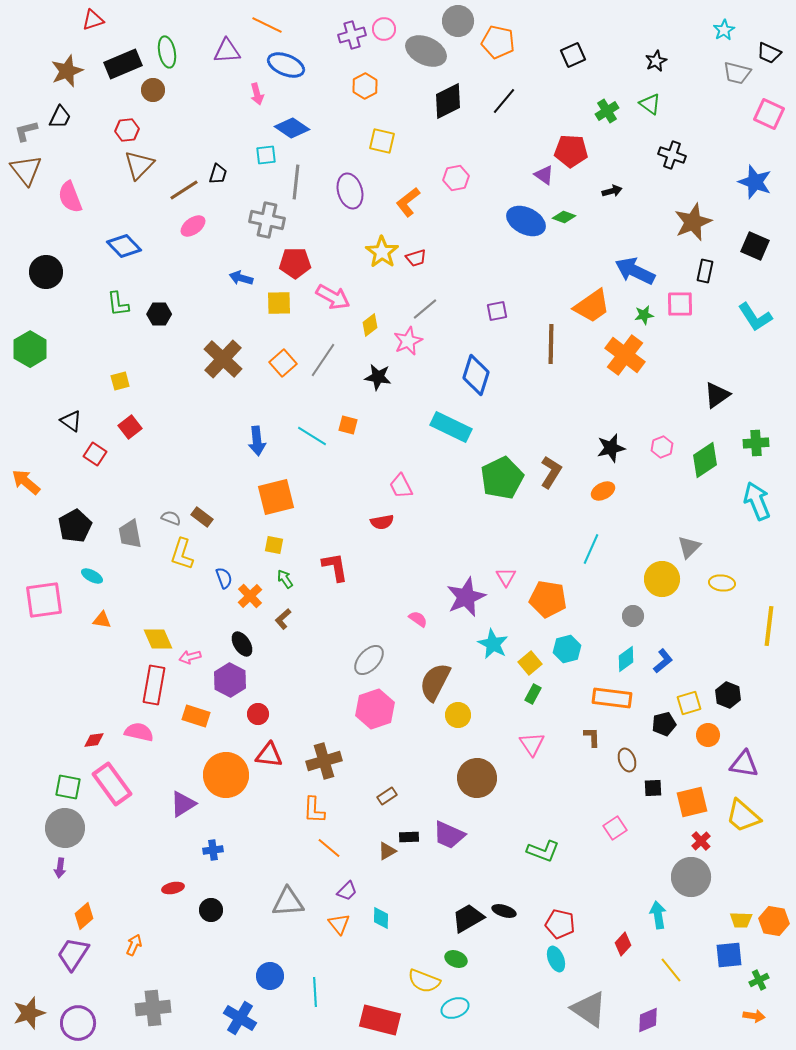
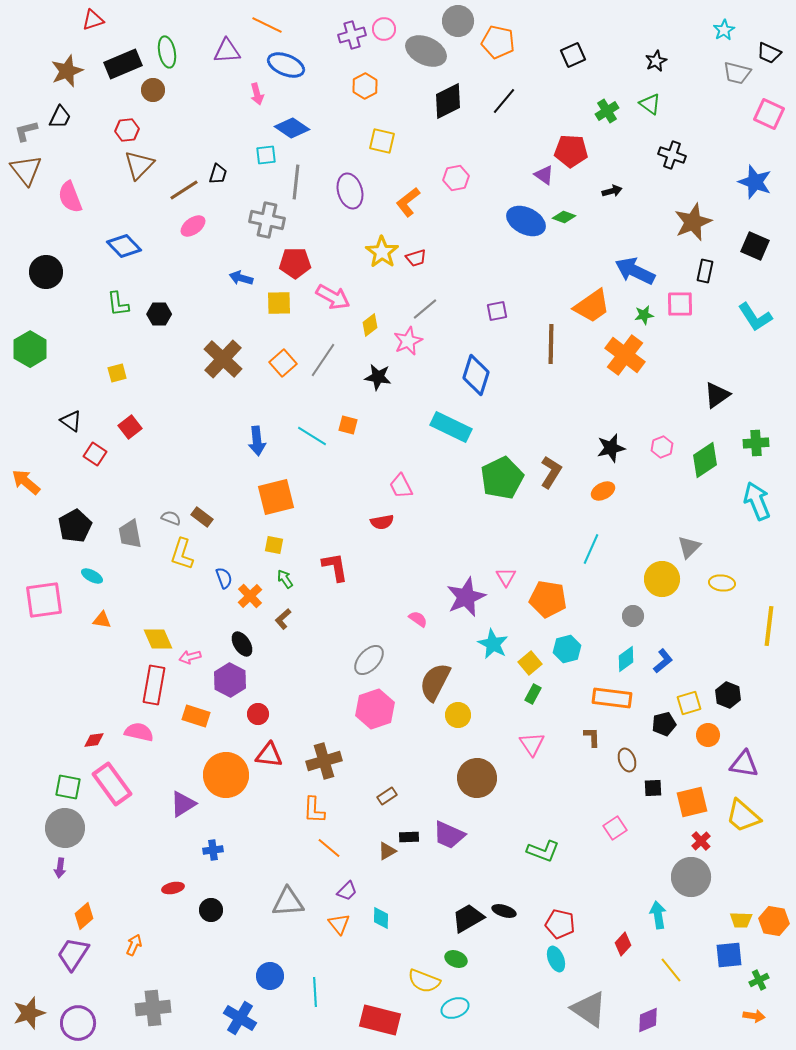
yellow square at (120, 381): moved 3 px left, 8 px up
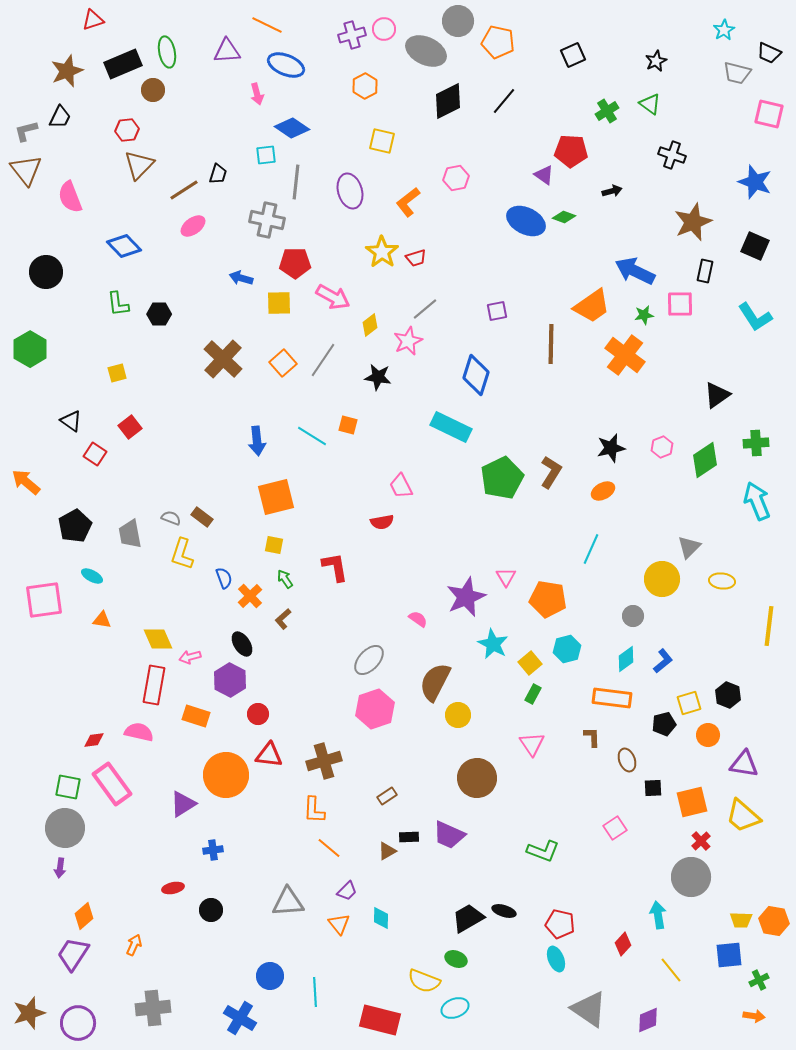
pink square at (769, 114): rotated 12 degrees counterclockwise
yellow ellipse at (722, 583): moved 2 px up
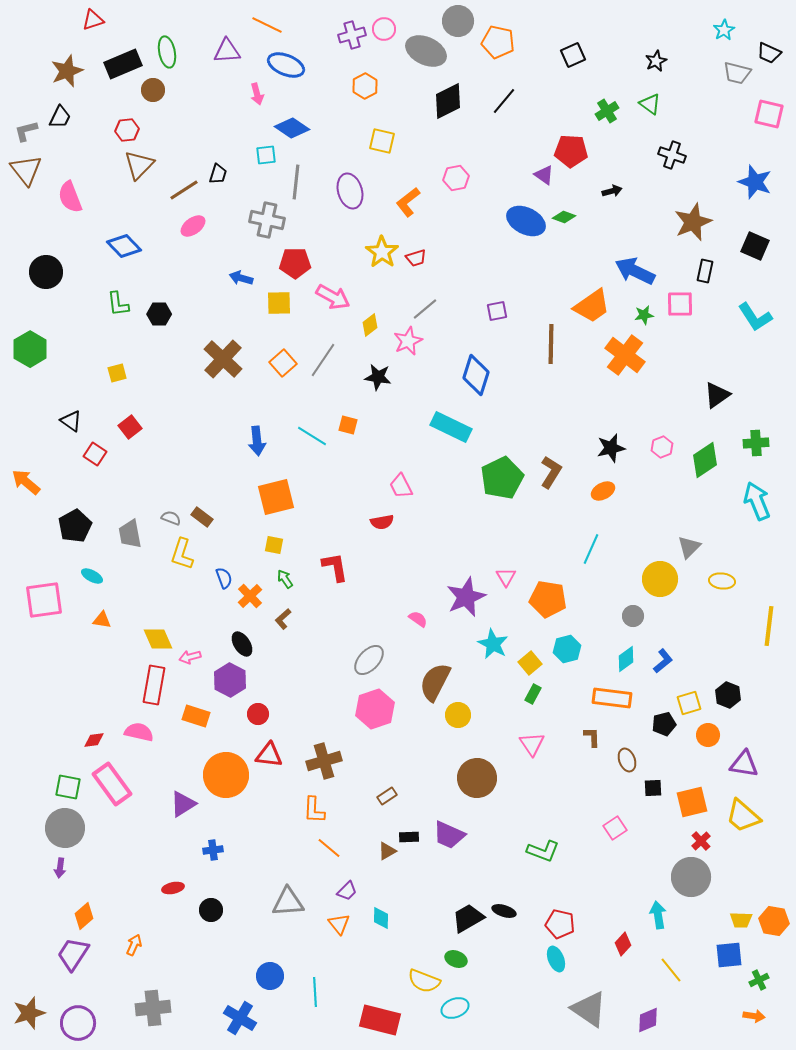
yellow circle at (662, 579): moved 2 px left
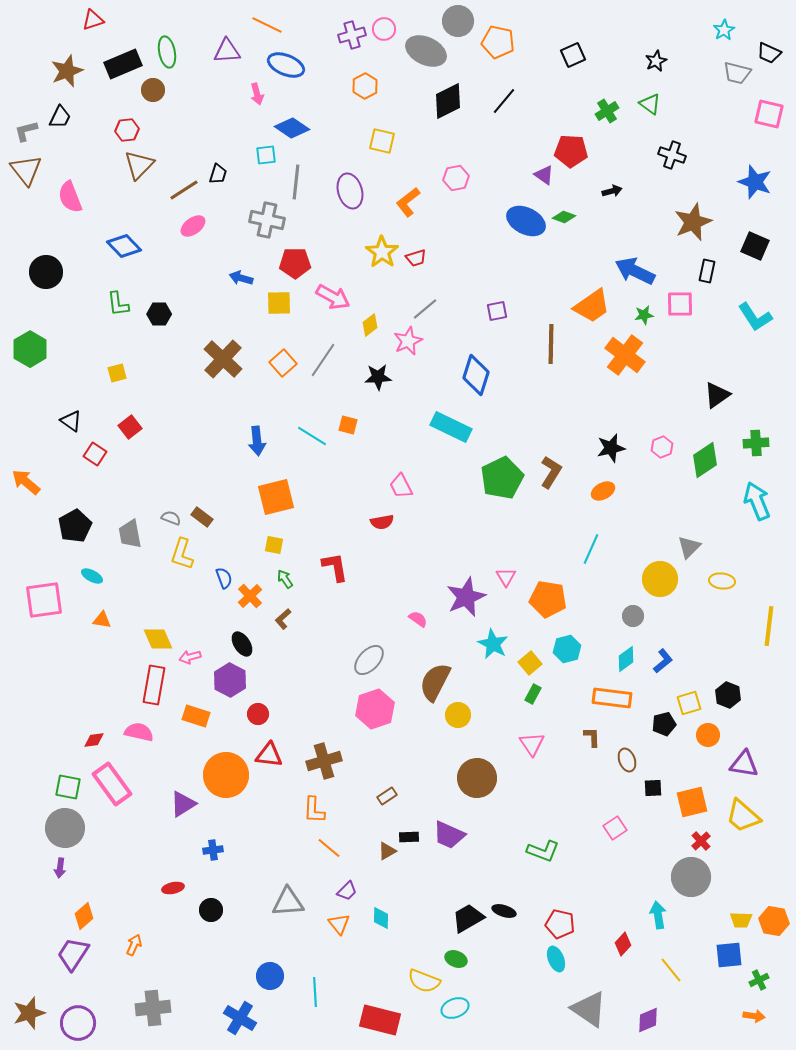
black rectangle at (705, 271): moved 2 px right
black star at (378, 377): rotated 12 degrees counterclockwise
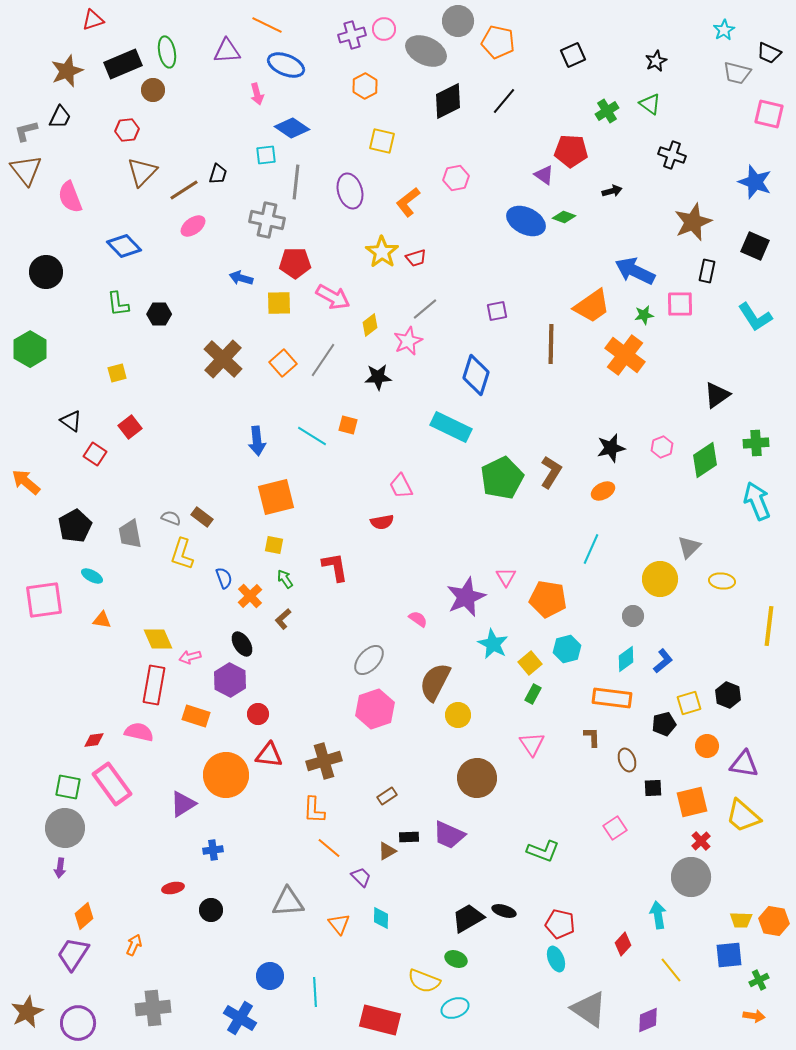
brown triangle at (139, 165): moved 3 px right, 7 px down
orange circle at (708, 735): moved 1 px left, 11 px down
purple trapezoid at (347, 891): moved 14 px right, 14 px up; rotated 90 degrees counterclockwise
brown star at (29, 1013): moved 2 px left, 1 px up; rotated 8 degrees counterclockwise
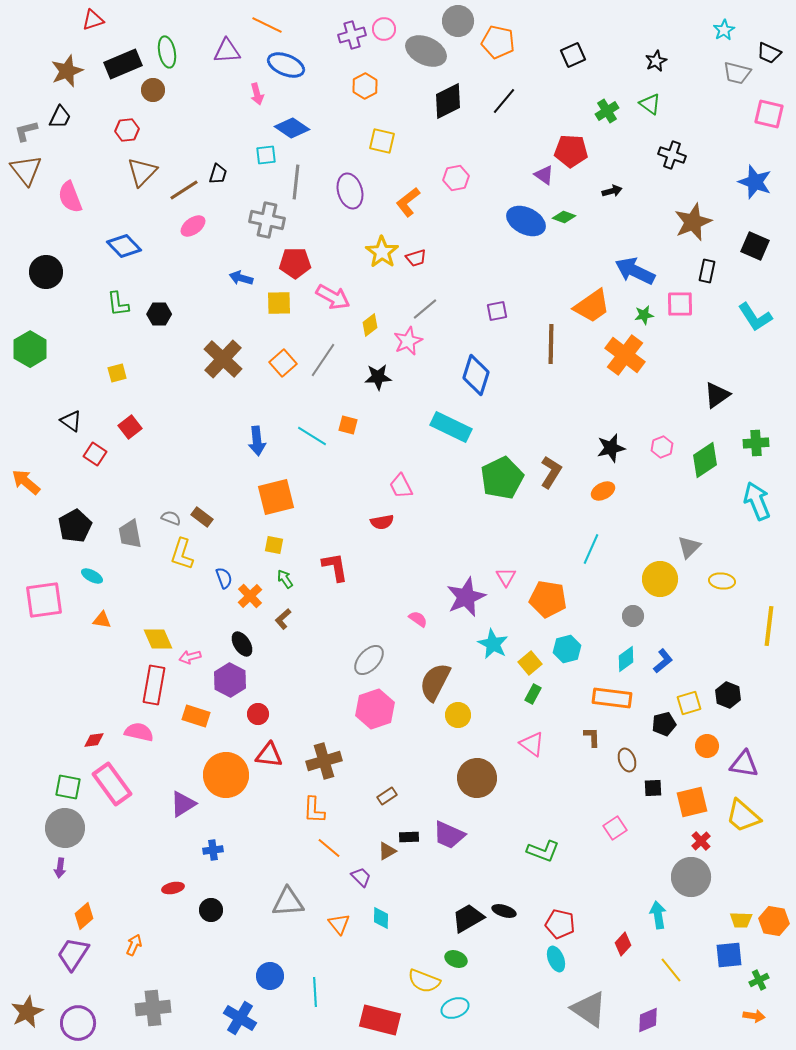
pink triangle at (532, 744): rotated 20 degrees counterclockwise
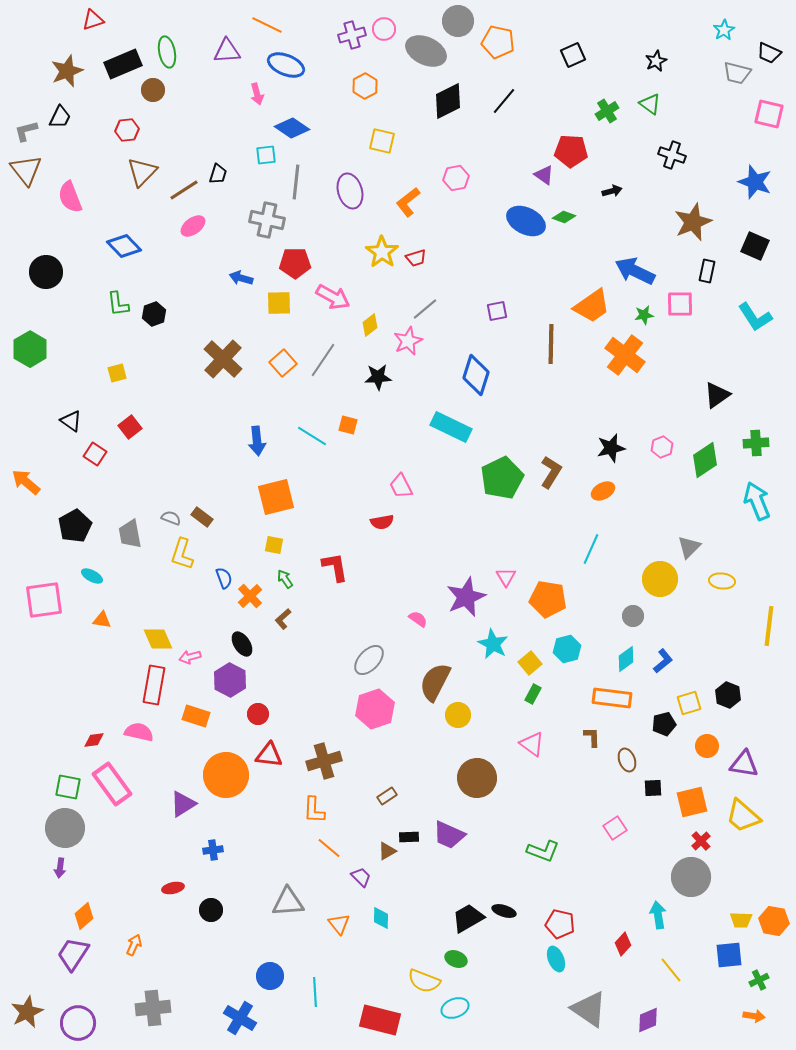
black hexagon at (159, 314): moved 5 px left; rotated 20 degrees counterclockwise
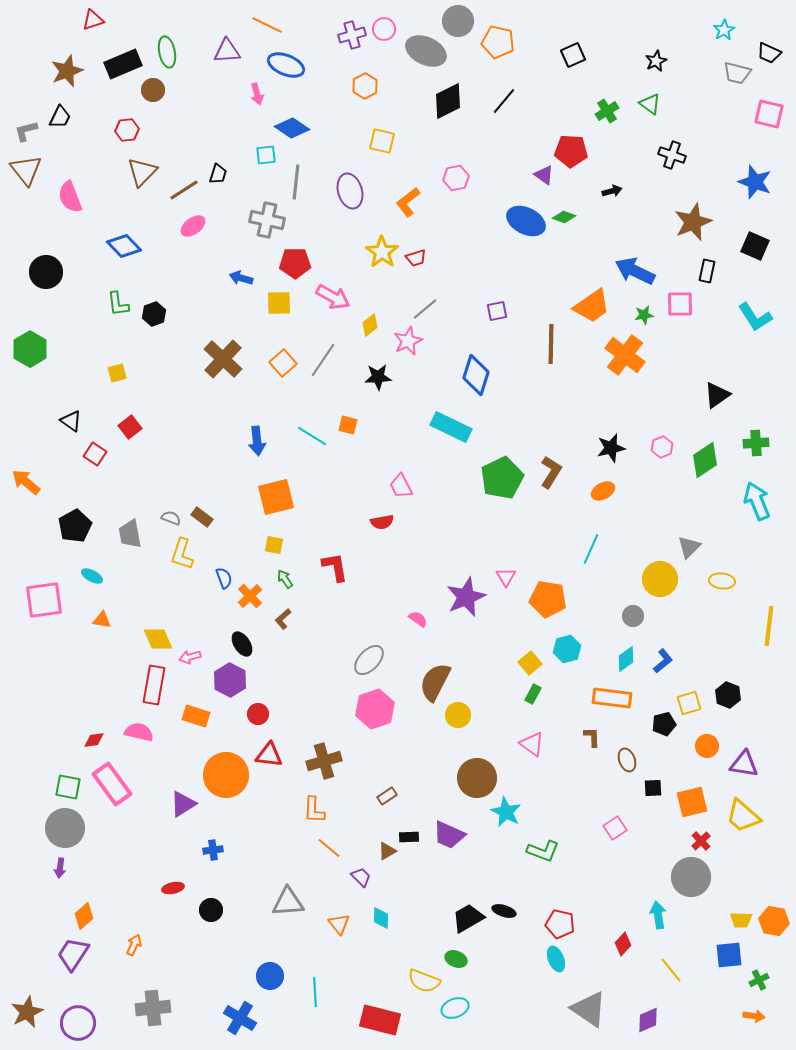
cyan star at (493, 644): moved 13 px right, 168 px down
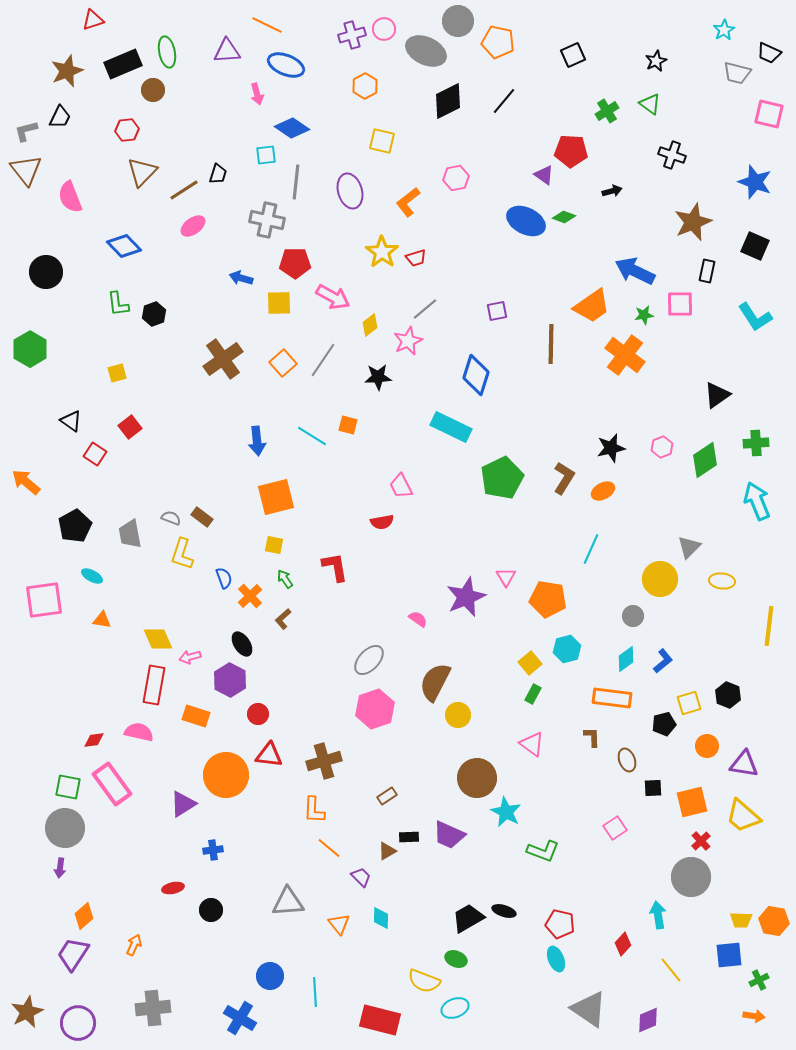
brown cross at (223, 359): rotated 12 degrees clockwise
brown L-shape at (551, 472): moved 13 px right, 6 px down
